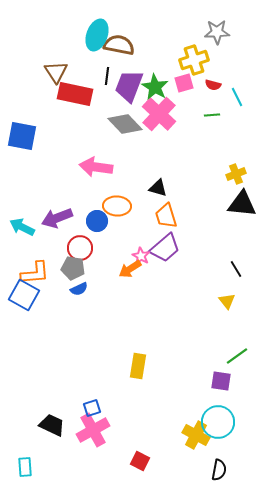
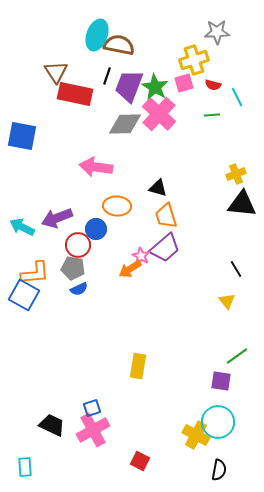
black line at (107, 76): rotated 12 degrees clockwise
gray diamond at (125, 124): rotated 48 degrees counterclockwise
blue circle at (97, 221): moved 1 px left, 8 px down
red circle at (80, 248): moved 2 px left, 3 px up
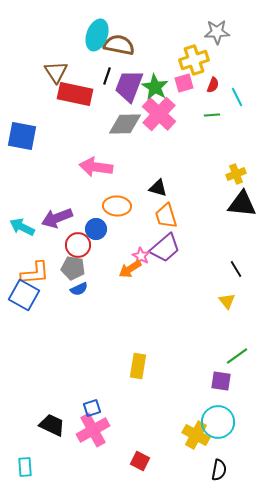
red semicircle at (213, 85): rotated 84 degrees counterclockwise
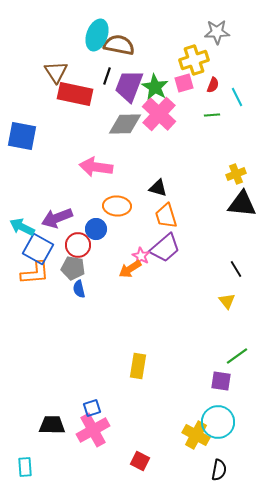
blue semicircle at (79, 289): rotated 102 degrees clockwise
blue square at (24, 295): moved 14 px right, 46 px up
black trapezoid at (52, 425): rotated 24 degrees counterclockwise
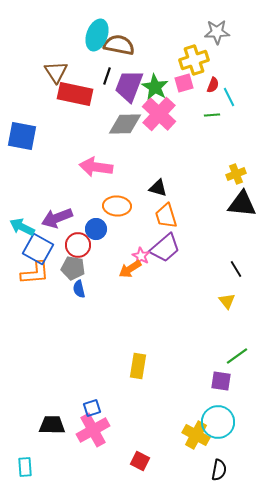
cyan line at (237, 97): moved 8 px left
